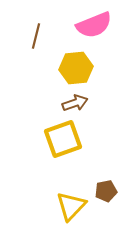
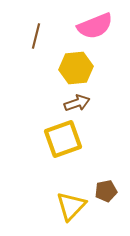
pink semicircle: moved 1 px right, 1 px down
brown arrow: moved 2 px right
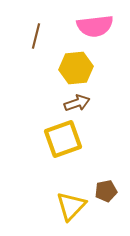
pink semicircle: rotated 15 degrees clockwise
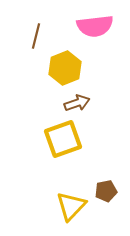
yellow hexagon: moved 11 px left; rotated 16 degrees counterclockwise
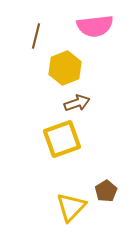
yellow square: moved 1 px left
brown pentagon: rotated 20 degrees counterclockwise
yellow triangle: moved 1 px down
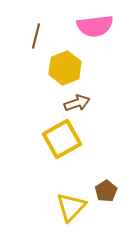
yellow square: rotated 9 degrees counterclockwise
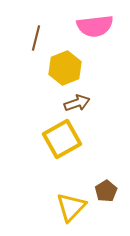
brown line: moved 2 px down
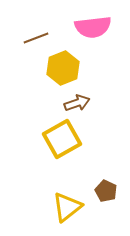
pink semicircle: moved 2 px left, 1 px down
brown line: rotated 55 degrees clockwise
yellow hexagon: moved 2 px left
brown pentagon: rotated 15 degrees counterclockwise
yellow triangle: moved 4 px left; rotated 8 degrees clockwise
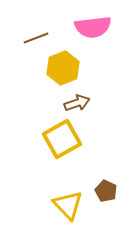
yellow triangle: moved 1 px right, 2 px up; rotated 36 degrees counterclockwise
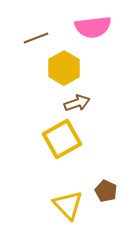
yellow hexagon: moved 1 px right; rotated 8 degrees counterclockwise
